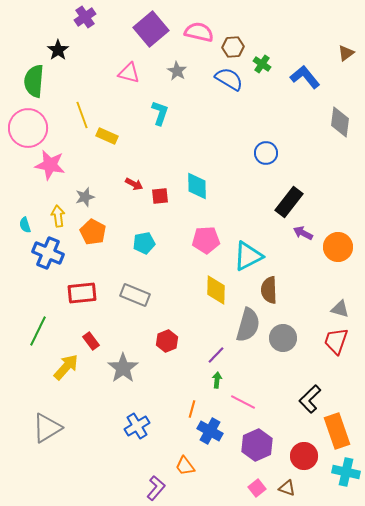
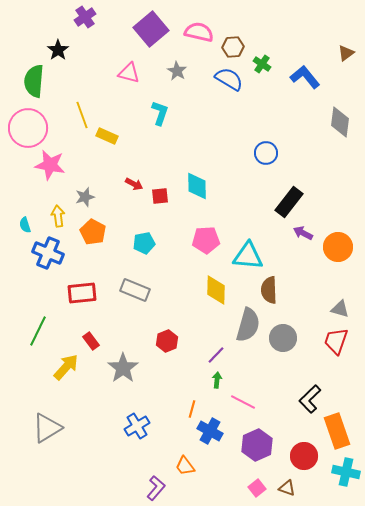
cyan triangle at (248, 256): rotated 32 degrees clockwise
gray rectangle at (135, 295): moved 5 px up
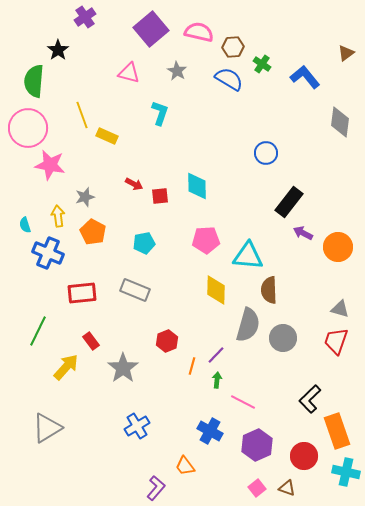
orange line at (192, 409): moved 43 px up
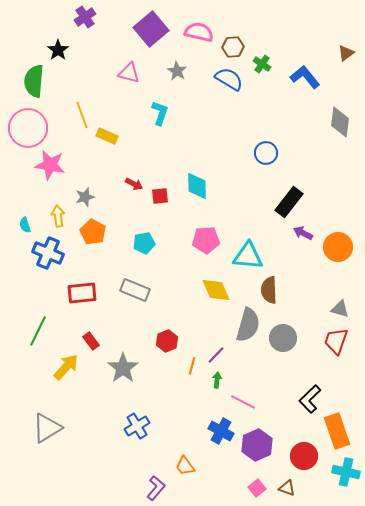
yellow diamond at (216, 290): rotated 24 degrees counterclockwise
blue cross at (210, 431): moved 11 px right
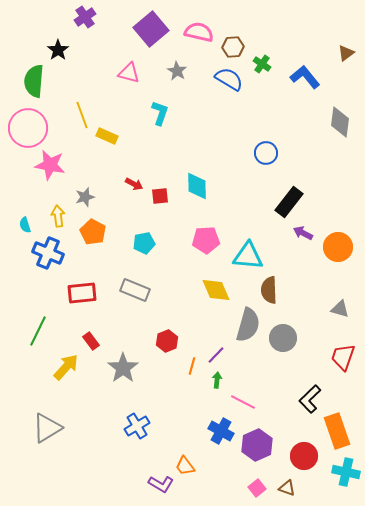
red trapezoid at (336, 341): moved 7 px right, 16 px down
purple L-shape at (156, 488): moved 5 px right, 4 px up; rotated 80 degrees clockwise
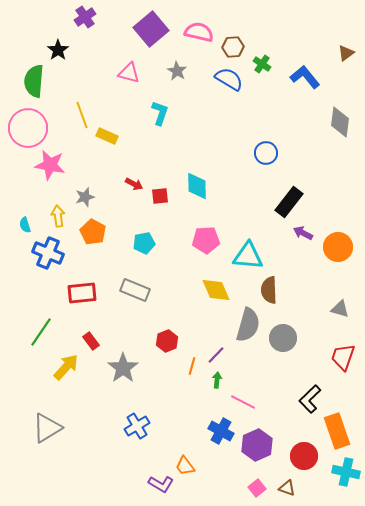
green line at (38, 331): moved 3 px right, 1 px down; rotated 8 degrees clockwise
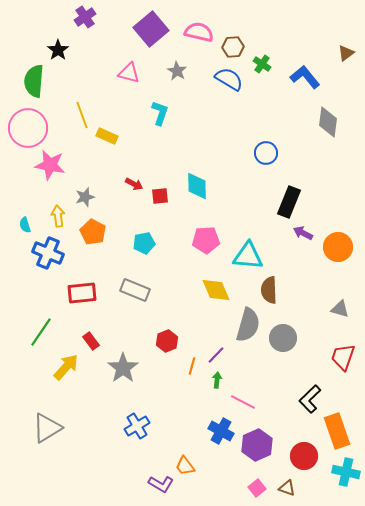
gray diamond at (340, 122): moved 12 px left
black rectangle at (289, 202): rotated 16 degrees counterclockwise
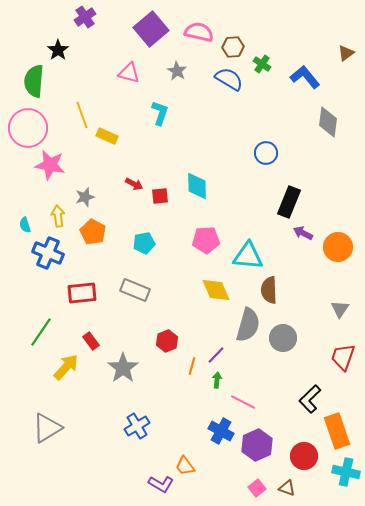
gray triangle at (340, 309): rotated 48 degrees clockwise
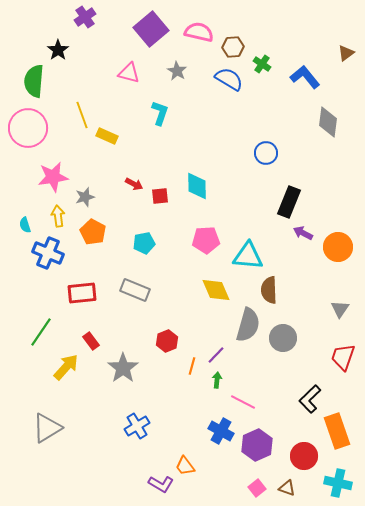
pink star at (50, 165): moved 3 px right, 12 px down; rotated 20 degrees counterclockwise
cyan cross at (346, 472): moved 8 px left, 11 px down
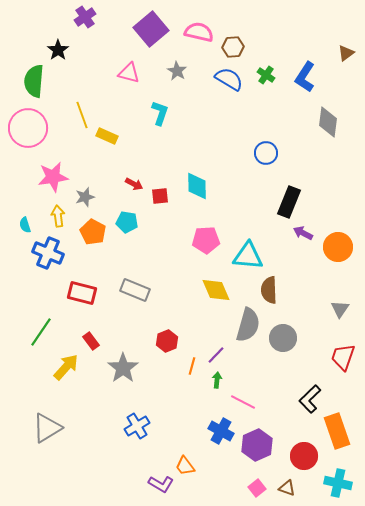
green cross at (262, 64): moved 4 px right, 11 px down
blue L-shape at (305, 77): rotated 108 degrees counterclockwise
cyan pentagon at (144, 243): moved 17 px left, 21 px up; rotated 20 degrees clockwise
red rectangle at (82, 293): rotated 20 degrees clockwise
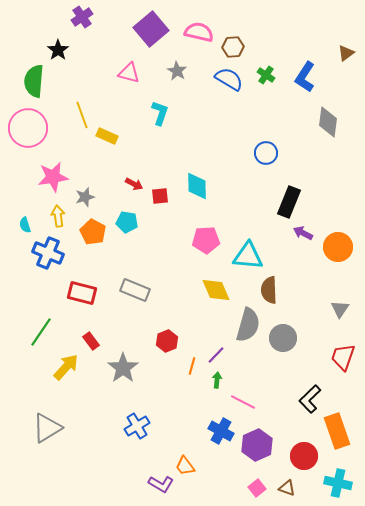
purple cross at (85, 17): moved 3 px left
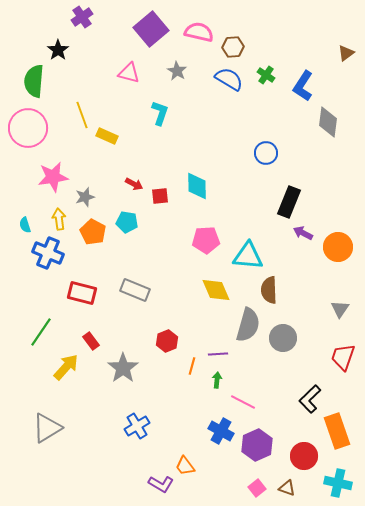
blue L-shape at (305, 77): moved 2 px left, 9 px down
yellow arrow at (58, 216): moved 1 px right, 3 px down
purple line at (216, 355): moved 2 px right, 1 px up; rotated 42 degrees clockwise
